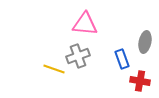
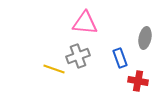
pink triangle: moved 1 px up
gray ellipse: moved 4 px up
blue rectangle: moved 2 px left, 1 px up
red cross: moved 2 px left
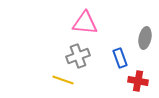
yellow line: moved 9 px right, 11 px down
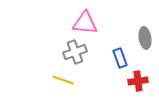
gray ellipse: rotated 20 degrees counterclockwise
gray cross: moved 3 px left, 4 px up
red cross: rotated 18 degrees counterclockwise
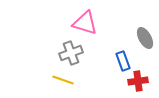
pink triangle: rotated 12 degrees clockwise
gray ellipse: rotated 20 degrees counterclockwise
gray cross: moved 4 px left, 1 px down
blue rectangle: moved 3 px right, 3 px down
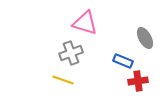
blue rectangle: rotated 48 degrees counterclockwise
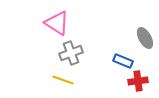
pink triangle: moved 28 px left; rotated 16 degrees clockwise
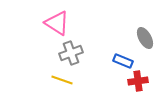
yellow line: moved 1 px left
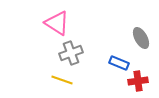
gray ellipse: moved 4 px left
blue rectangle: moved 4 px left, 2 px down
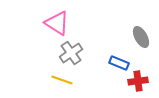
gray ellipse: moved 1 px up
gray cross: rotated 15 degrees counterclockwise
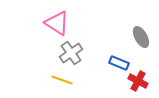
red cross: rotated 36 degrees clockwise
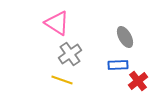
gray ellipse: moved 16 px left
gray cross: moved 1 px left, 1 px down
blue rectangle: moved 1 px left, 2 px down; rotated 24 degrees counterclockwise
red cross: rotated 24 degrees clockwise
